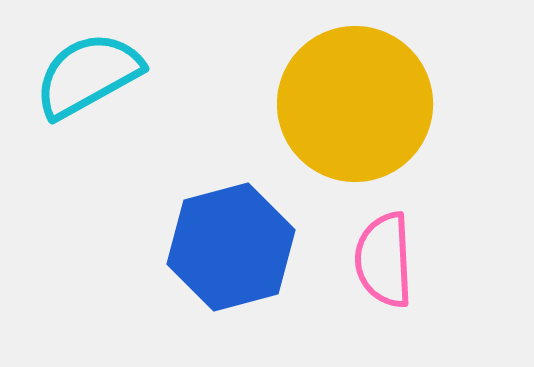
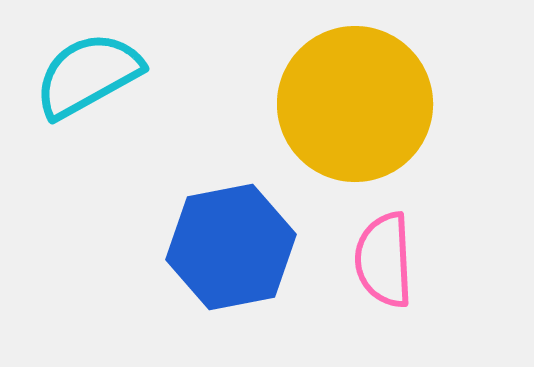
blue hexagon: rotated 4 degrees clockwise
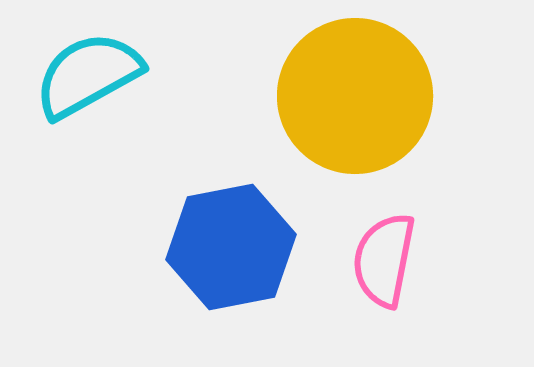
yellow circle: moved 8 px up
pink semicircle: rotated 14 degrees clockwise
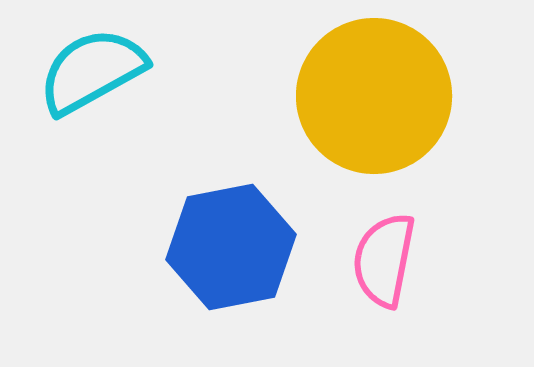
cyan semicircle: moved 4 px right, 4 px up
yellow circle: moved 19 px right
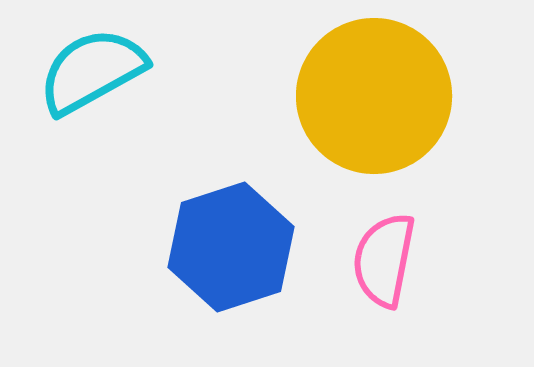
blue hexagon: rotated 7 degrees counterclockwise
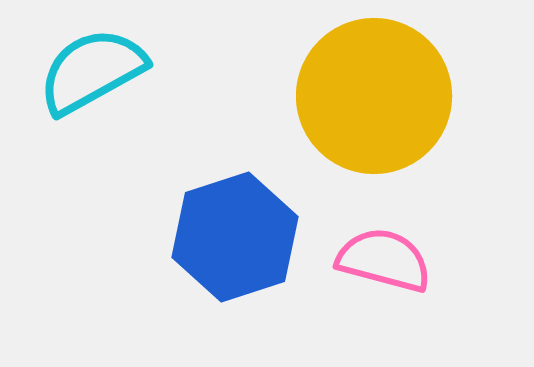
blue hexagon: moved 4 px right, 10 px up
pink semicircle: rotated 94 degrees clockwise
